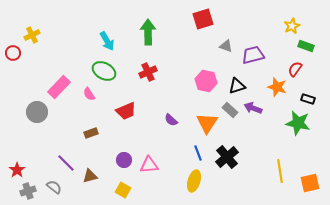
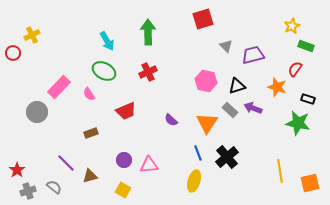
gray triangle: rotated 24 degrees clockwise
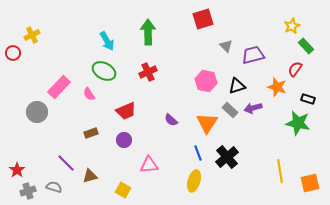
green rectangle: rotated 28 degrees clockwise
purple arrow: rotated 36 degrees counterclockwise
purple circle: moved 20 px up
gray semicircle: rotated 21 degrees counterclockwise
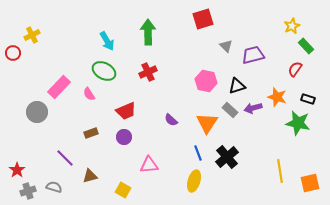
orange star: moved 10 px down
purple circle: moved 3 px up
purple line: moved 1 px left, 5 px up
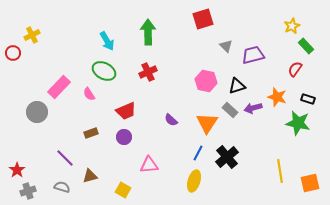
blue line: rotated 49 degrees clockwise
gray semicircle: moved 8 px right
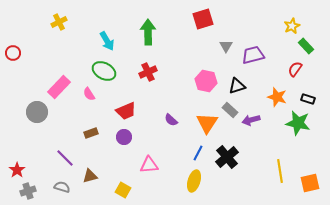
yellow cross: moved 27 px right, 13 px up
gray triangle: rotated 16 degrees clockwise
purple arrow: moved 2 px left, 12 px down
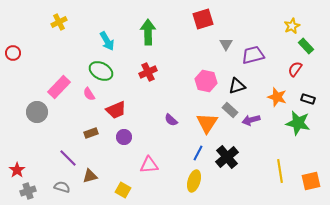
gray triangle: moved 2 px up
green ellipse: moved 3 px left
red trapezoid: moved 10 px left, 1 px up
purple line: moved 3 px right
orange square: moved 1 px right, 2 px up
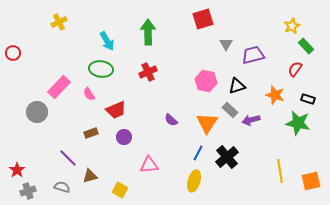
green ellipse: moved 2 px up; rotated 20 degrees counterclockwise
orange star: moved 2 px left, 2 px up
yellow square: moved 3 px left
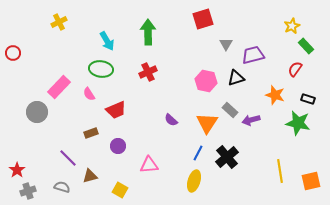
black triangle: moved 1 px left, 8 px up
purple circle: moved 6 px left, 9 px down
